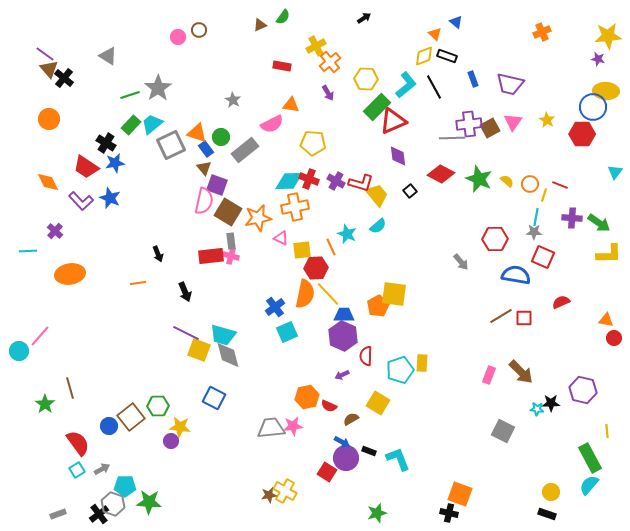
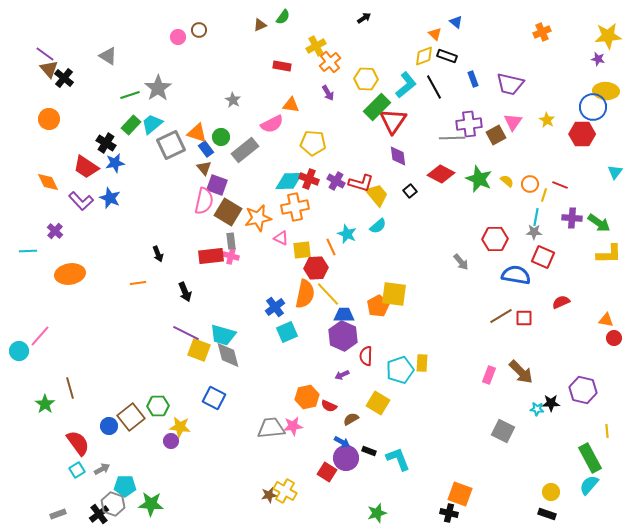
red triangle at (393, 121): rotated 32 degrees counterclockwise
brown square at (490, 128): moved 6 px right, 7 px down
green star at (149, 502): moved 2 px right, 2 px down
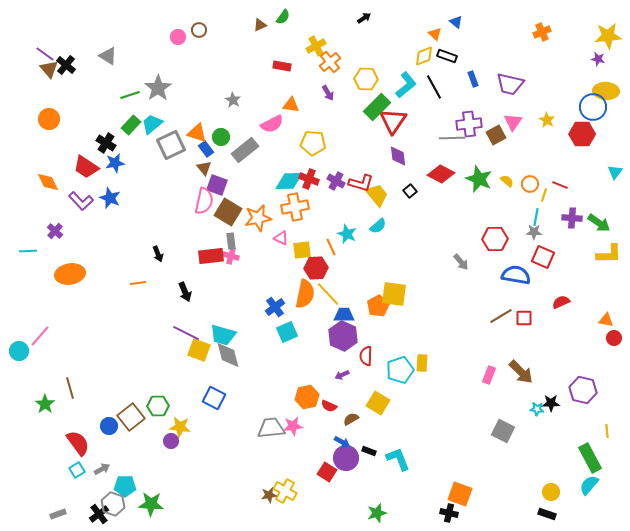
black cross at (64, 78): moved 2 px right, 13 px up
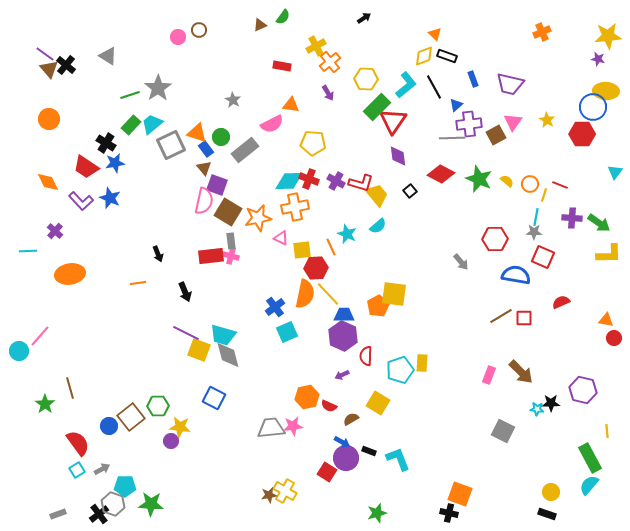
blue triangle at (456, 22): moved 83 px down; rotated 40 degrees clockwise
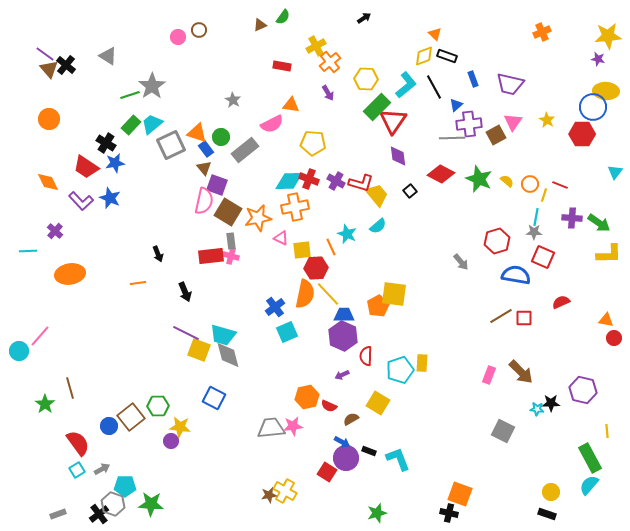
gray star at (158, 88): moved 6 px left, 2 px up
red hexagon at (495, 239): moved 2 px right, 2 px down; rotated 15 degrees counterclockwise
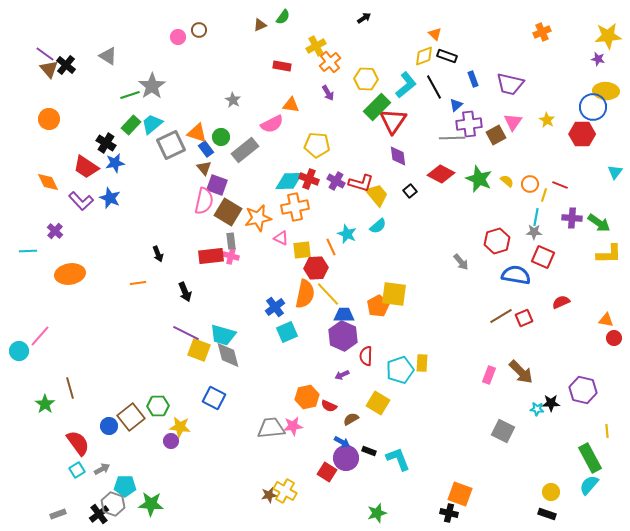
yellow pentagon at (313, 143): moved 4 px right, 2 px down
red square at (524, 318): rotated 24 degrees counterclockwise
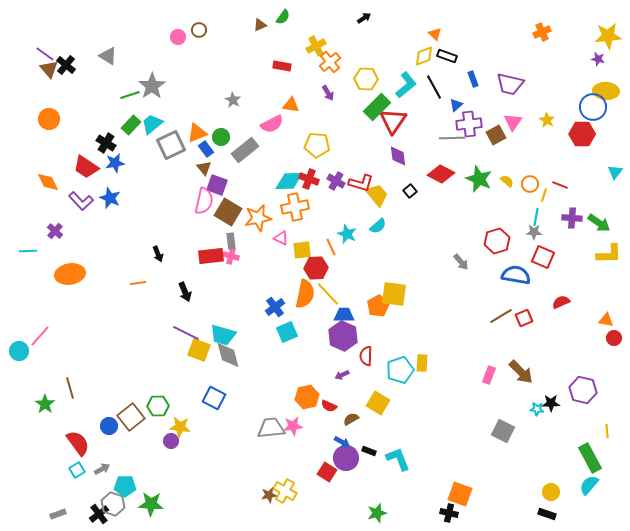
orange triangle at (197, 133): rotated 40 degrees counterclockwise
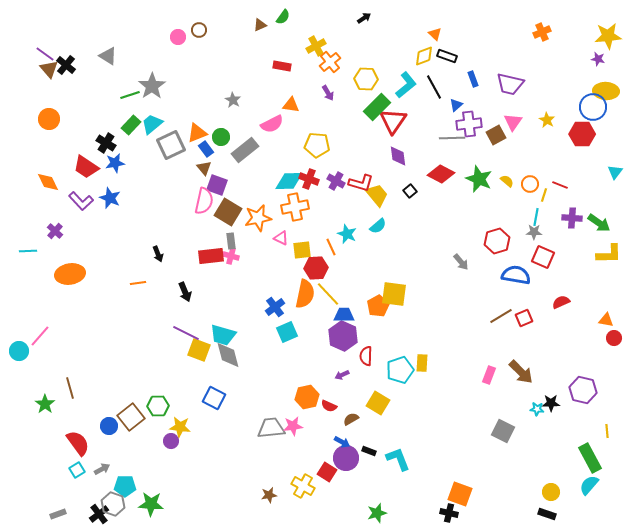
yellow cross at (285, 491): moved 18 px right, 5 px up
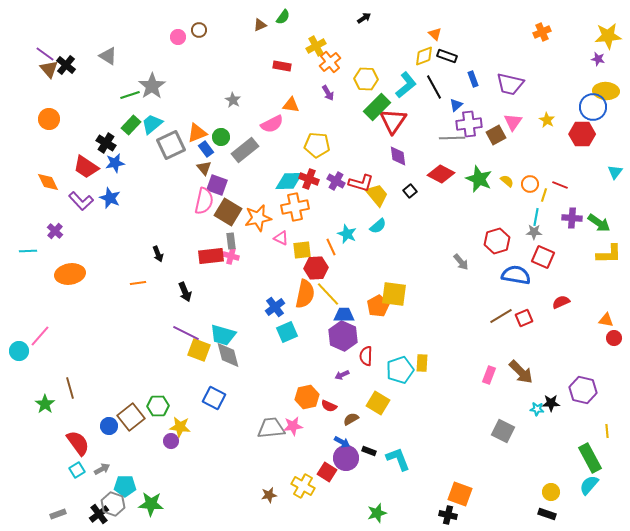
black cross at (449, 513): moved 1 px left, 2 px down
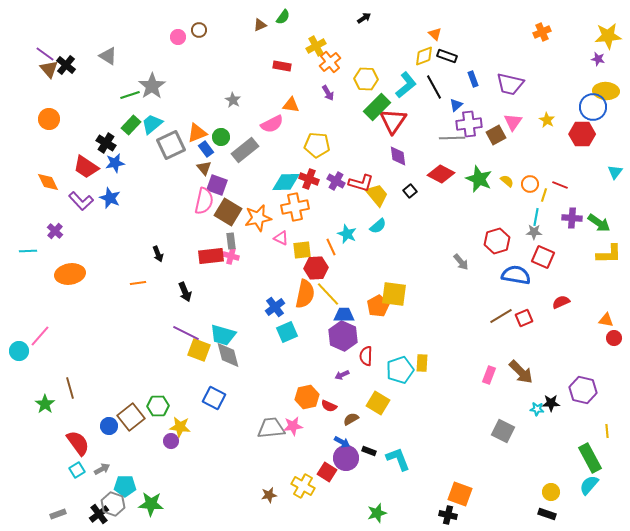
cyan diamond at (289, 181): moved 3 px left, 1 px down
